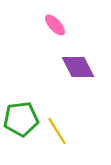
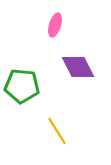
pink ellipse: rotated 60 degrees clockwise
green pentagon: moved 1 px right, 33 px up; rotated 12 degrees clockwise
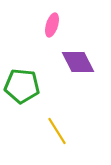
pink ellipse: moved 3 px left
purple diamond: moved 5 px up
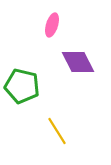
green pentagon: rotated 8 degrees clockwise
